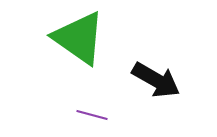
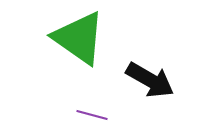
black arrow: moved 6 px left
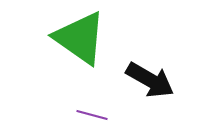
green triangle: moved 1 px right
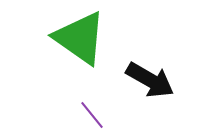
purple line: rotated 36 degrees clockwise
